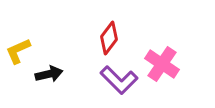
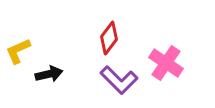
pink cross: moved 4 px right, 1 px up
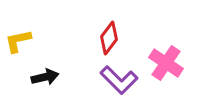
yellow L-shape: moved 10 px up; rotated 12 degrees clockwise
black arrow: moved 4 px left, 3 px down
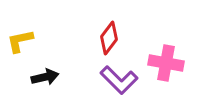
yellow L-shape: moved 2 px right
pink cross: rotated 24 degrees counterclockwise
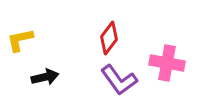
yellow L-shape: moved 1 px up
pink cross: moved 1 px right
purple L-shape: rotated 9 degrees clockwise
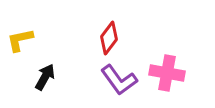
pink cross: moved 10 px down
black arrow: rotated 48 degrees counterclockwise
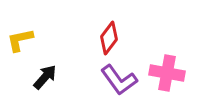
black arrow: rotated 12 degrees clockwise
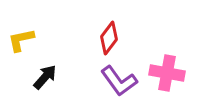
yellow L-shape: moved 1 px right
purple L-shape: moved 1 px down
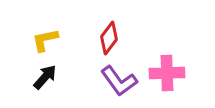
yellow L-shape: moved 24 px right
pink cross: rotated 12 degrees counterclockwise
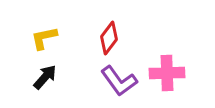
yellow L-shape: moved 1 px left, 2 px up
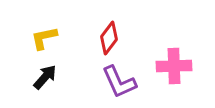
pink cross: moved 7 px right, 7 px up
purple L-shape: moved 1 px down; rotated 12 degrees clockwise
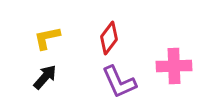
yellow L-shape: moved 3 px right
